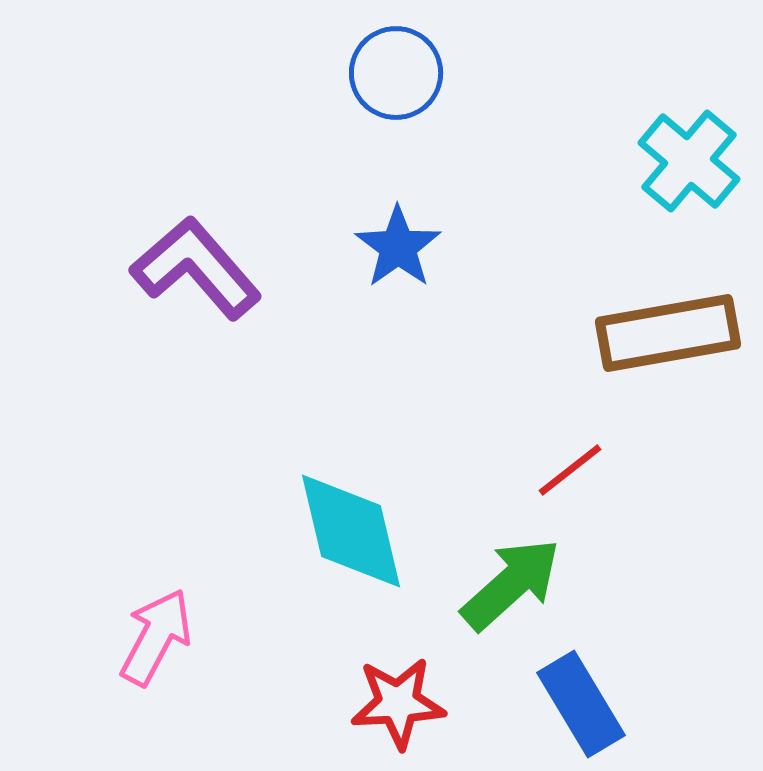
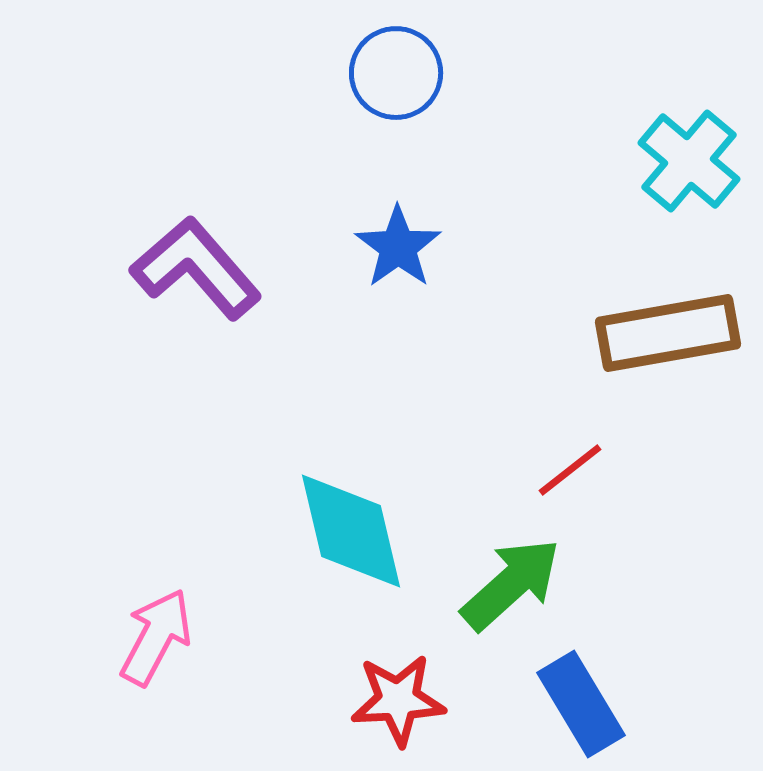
red star: moved 3 px up
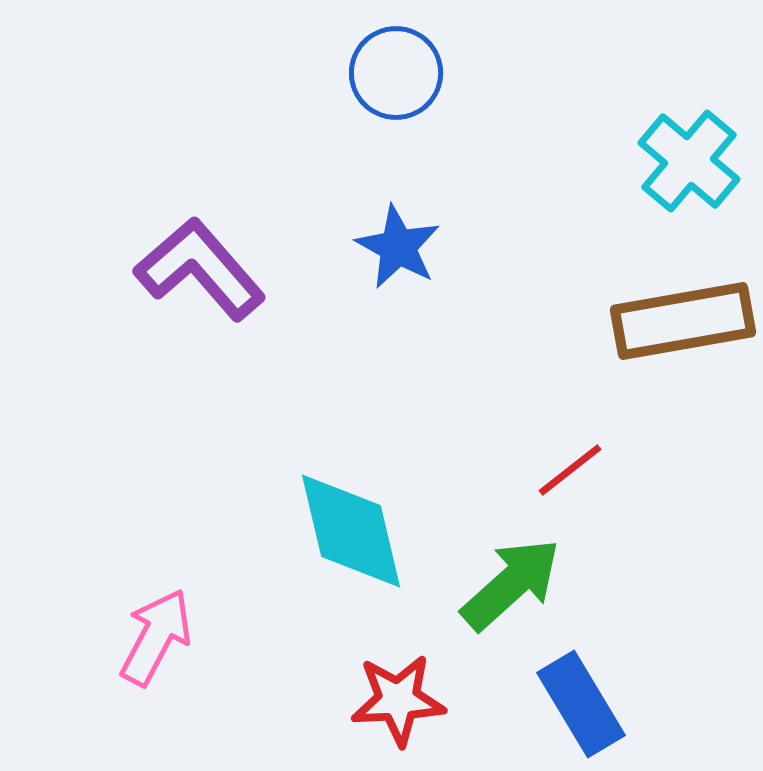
blue star: rotated 8 degrees counterclockwise
purple L-shape: moved 4 px right, 1 px down
brown rectangle: moved 15 px right, 12 px up
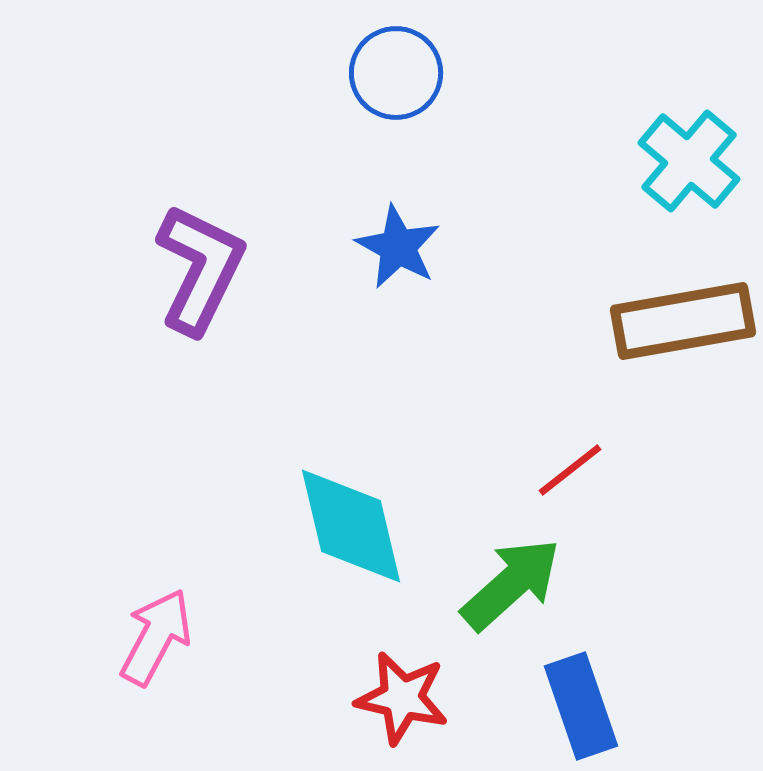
purple L-shape: rotated 67 degrees clockwise
cyan diamond: moved 5 px up
red star: moved 4 px right, 2 px up; rotated 16 degrees clockwise
blue rectangle: moved 2 px down; rotated 12 degrees clockwise
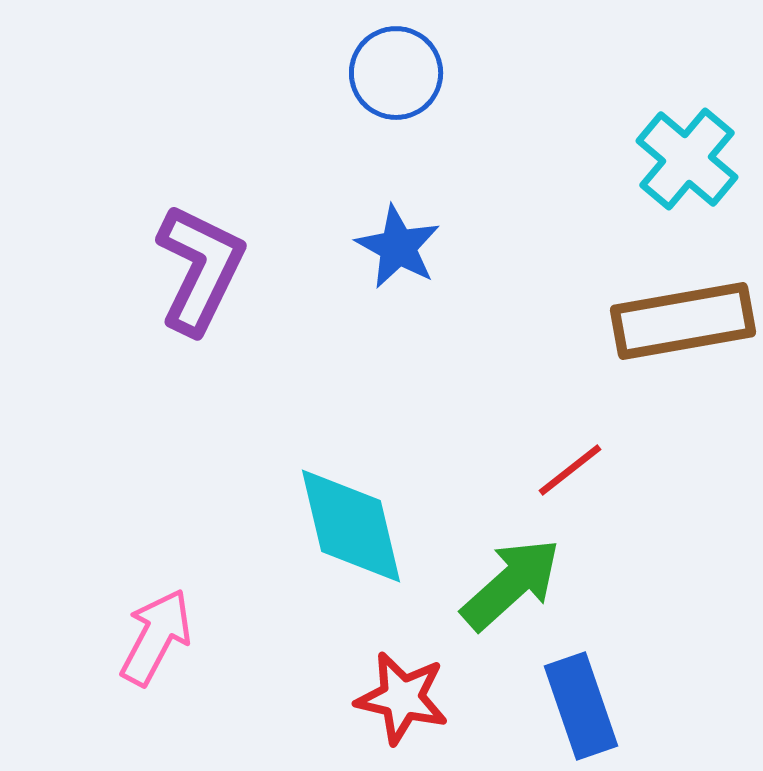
cyan cross: moved 2 px left, 2 px up
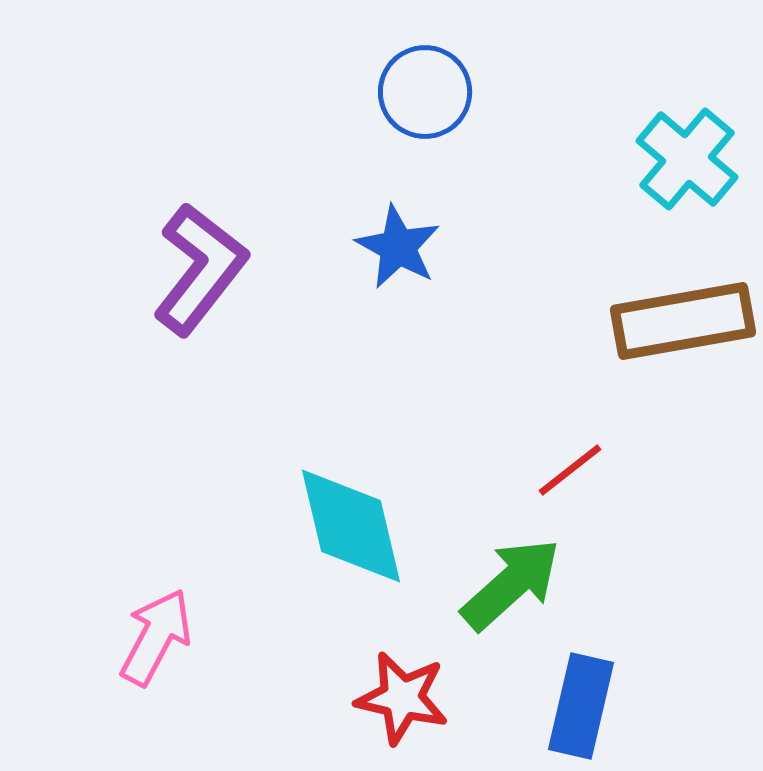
blue circle: moved 29 px right, 19 px down
purple L-shape: rotated 12 degrees clockwise
blue rectangle: rotated 32 degrees clockwise
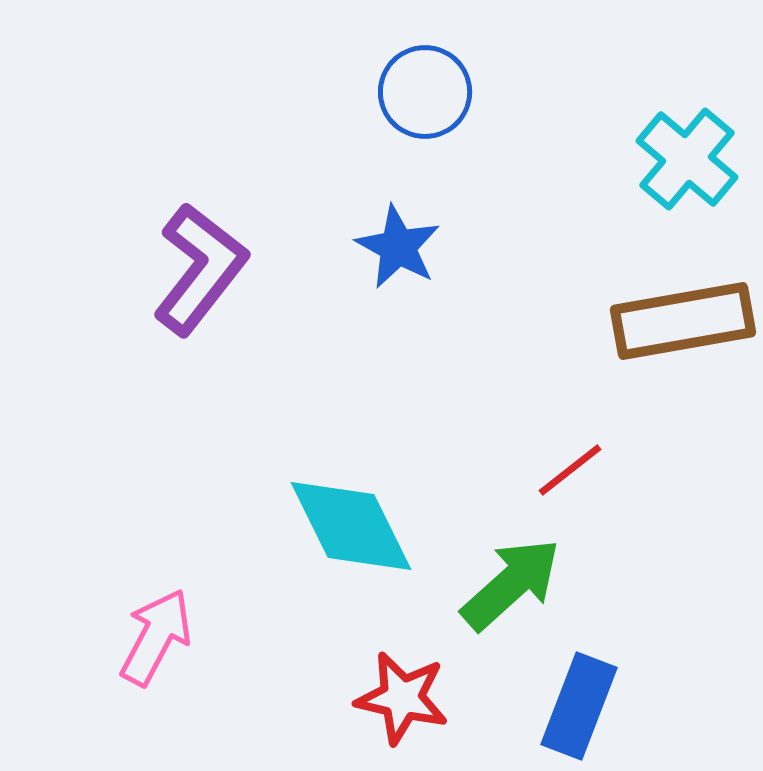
cyan diamond: rotated 13 degrees counterclockwise
blue rectangle: moved 2 px left; rotated 8 degrees clockwise
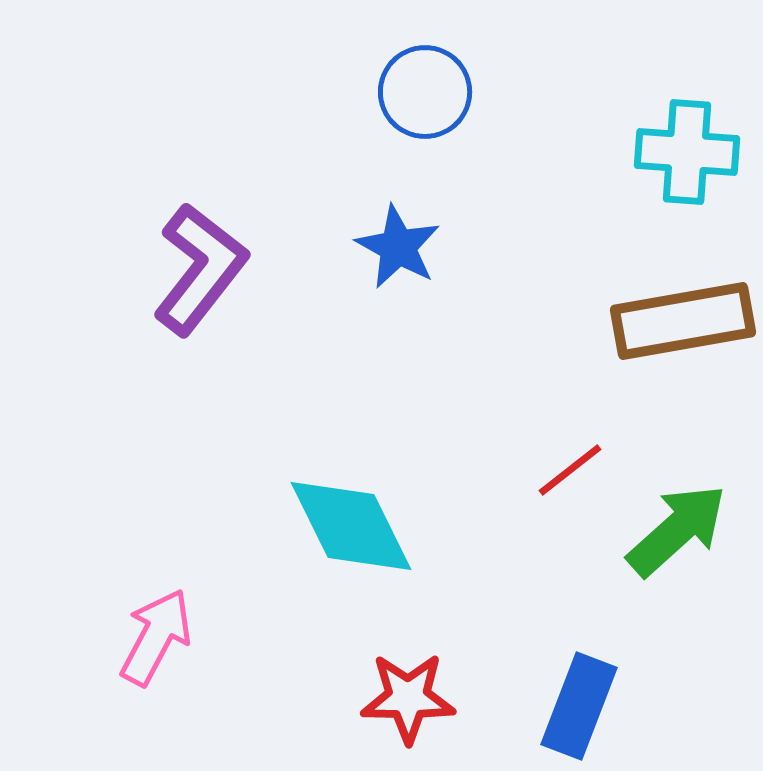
cyan cross: moved 7 px up; rotated 36 degrees counterclockwise
green arrow: moved 166 px right, 54 px up
red star: moved 6 px right; rotated 12 degrees counterclockwise
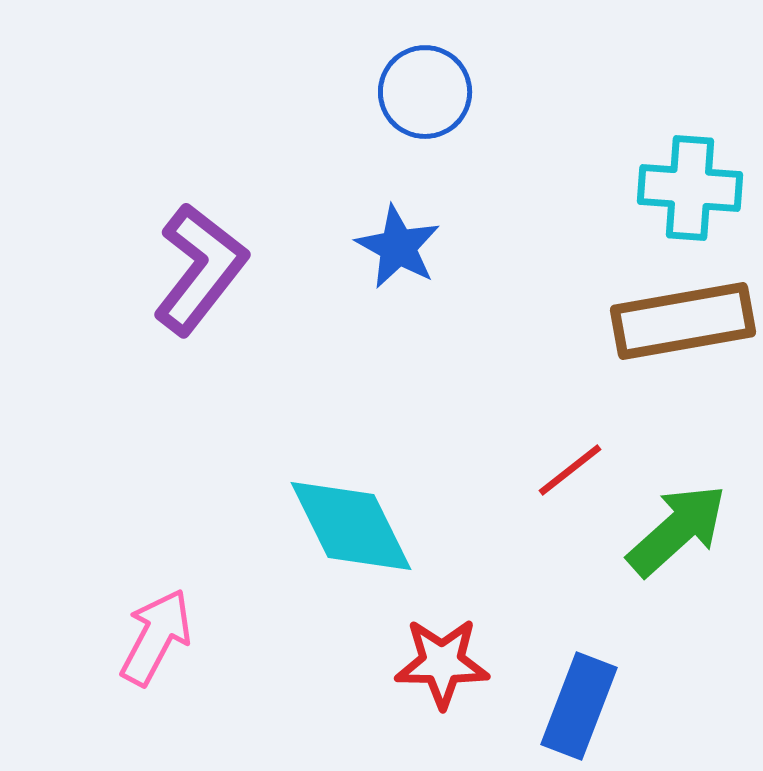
cyan cross: moved 3 px right, 36 px down
red star: moved 34 px right, 35 px up
